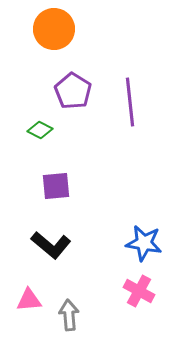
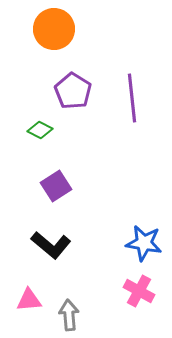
purple line: moved 2 px right, 4 px up
purple square: rotated 28 degrees counterclockwise
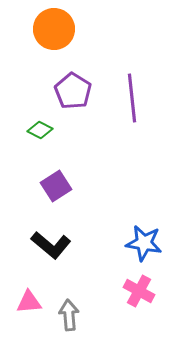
pink triangle: moved 2 px down
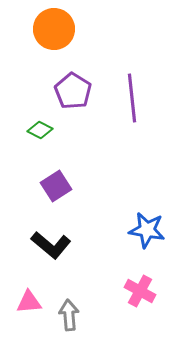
blue star: moved 3 px right, 13 px up
pink cross: moved 1 px right
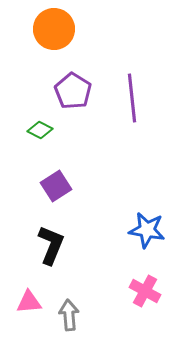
black L-shape: rotated 108 degrees counterclockwise
pink cross: moved 5 px right
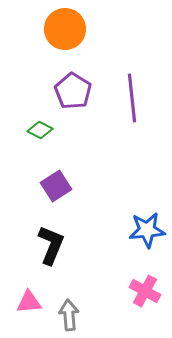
orange circle: moved 11 px right
blue star: rotated 15 degrees counterclockwise
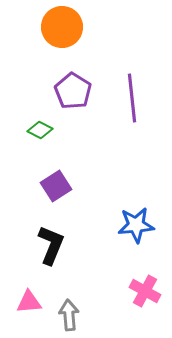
orange circle: moved 3 px left, 2 px up
blue star: moved 11 px left, 5 px up
